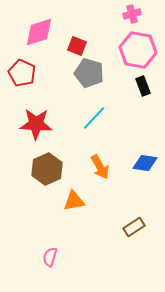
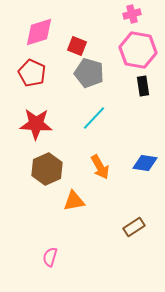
red pentagon: moved 10 px right
black rectangle: rotated 12 degrees clockwise
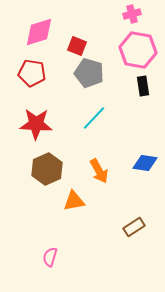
red pentagon: rotated 16 degrees counterclockwise
orange arrow: moved 1 px left, 4 px down
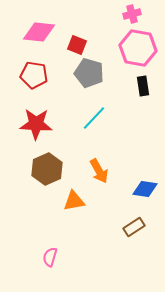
pink diamond: rotated 24 degrees clockwise
red square: moved 1 px up
pink hexagon: moved 2 px up
red pentagon: moved 2 px right, 2 px down
blue diamond: moved 26 px down
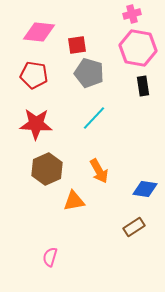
red square: rotated 30 degrees counterclockwise
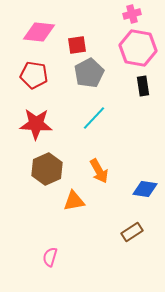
gray pentagon: rotated 28 degrees clockwise
brown rectangle: moved 2 px left, 5 px down
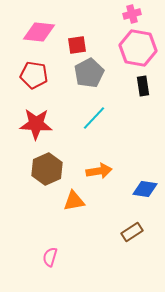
orange arrow: rotated 70 degrees counterclockwise
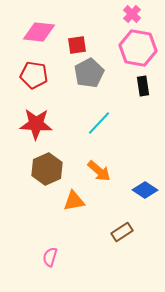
pink cross: rotated 30 degrees counterclockwise
cyan line: moved 5 px right, 5 px down
orange arrow: rotated 50 degrees clockwise
blue diamond: moved 1 px down; rotated 25 degrees clockwise
brown rectangle: moved 10 px left
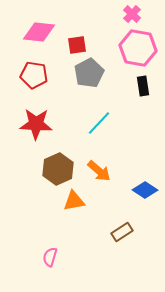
brown hexagon: moved 11 px right
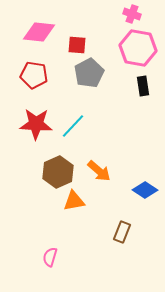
pink cross: rotated 24 degrees counterclockwise
red square: rotated 12 degrees clockwise
cyan line: moved 26 px left, 3 px down
brown hexagon: moved 3 px down
brown rectangle: rotated 35 degrees counterclockwise
